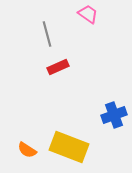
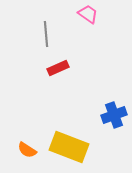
gray line: moved 1 px left; rotated 10 degrees clockwise
red rectangle: moved 1 px down
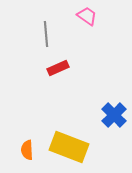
pink trapezoid: moved 1 px left, 2 px down
blue cross: rotated 25 degrees counterclockwise
orange semicircle: rotated 54 degrees clockwise
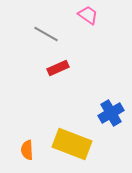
pink trapezoid: moved 1 px right, 1 px up
gray line: rotated 55 degrees counterclockwise
blue cross: moved 3 px left, 2 px up; rotated 15 degrees clockwise
yellow rectangle: moved 3 px right, 3 px up
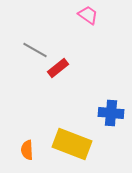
gray line: moved 11 px left, 16 px down
red rectangle: rotated 15 degrees counterclockwise
blue cross: rotated 35 degrees clockwise
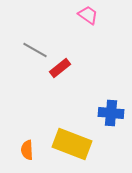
red rectangle: moved 2 px right
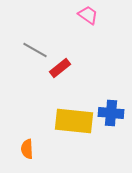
yellow rectangle: moved 2 px right, 23 px up; rotated 15 degrees counterclockwise
orange semicircle: moved 1 px up
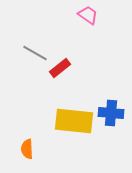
gray line: moved 3 px down
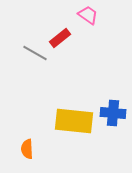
red rectangle: moved 30 px up
blue cross: moved 2 px right
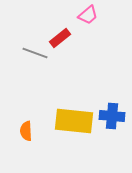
pink trapezoid: rotated 105 degrees clockwise
gray line: rotated 10 degrees counterclockwise
blue cross: moved 1 px left, 3 px down
orange semicircle: moved 1 px left, 18 px up
